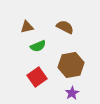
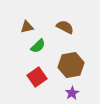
green semicircle: rotated 21 degrees counterclockwise
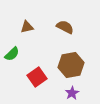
green semicircle: moved 26 px left, 8 px down
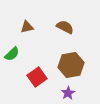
purple star: moved 4 px left
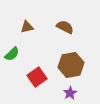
purple star: moved 2 px right
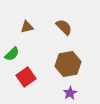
brown semicircle: moved 1 px left; rotated 18 degrees clockwise
brown hexagon: moved 3 px left, 1 px up
red square: moved 11 px left
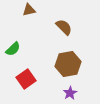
brown triangle: moved 2 px right, 17 px up
green semicircle: moved 1 px right, 5 px up
red square: moved 2 px down
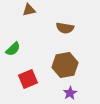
brown semicircle: moved 1 px right, 1 px down; rotated 144 degrees clockwise
brown hexagon: moved 3 px left, 1 px down
red square: moved 2 px right; rotated 12 degrees clockwise
